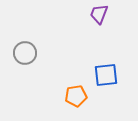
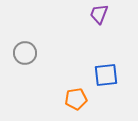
orange pentagon: moved 3 px down
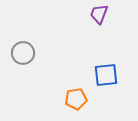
gray circle: moved 2 px left
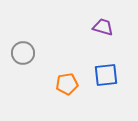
purple trapezoid: moved 4 px right, 13 px down; rotated 85 degrees clockwise
orange pentagon: moved 9 px left, 15 px up
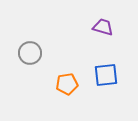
gray circle: moved 7 px right
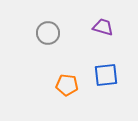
gray circle: moved 18 px right, 20 px up
orange pentagon: moved 1 px down; rotated 15 degrees clockwise
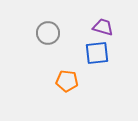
blue square: moved 9 px left, 22 px up
orange pentagon: moved 4 px up
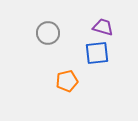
orange pentagon: rotated 20 degrees counterclockwise
